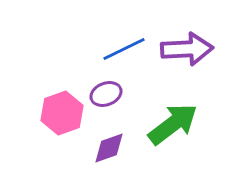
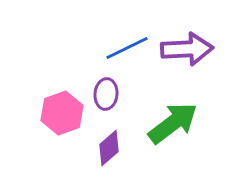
blue line: moved 3 px right, 1 px up
purple ellipse: rotated 64 degrees counterclockwise
green arrow: moved 1 px up
purple diamond: rotated 21 degrees counterclockwise
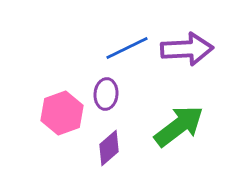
green arrow: moved 6 px right, 3 px down
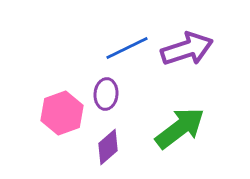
purple arrow: rotated 15 degrees counterclockwise
green arrow: moved 1 px right, 2 px down
purple diamond: moved 1 px left, 1 px up
